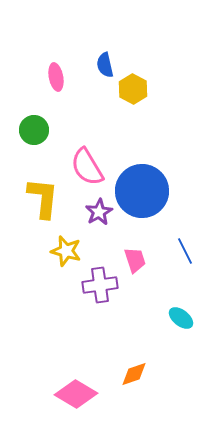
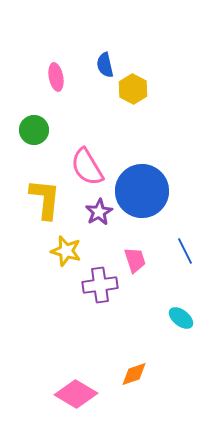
yellow L-shape: moved 2 px right, 1 px down
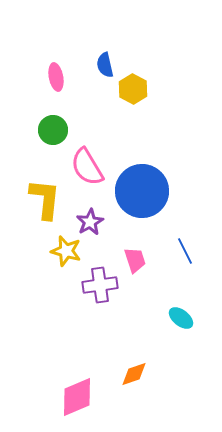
green circle: moved 19 px right
purple star: moved 9 px left, 10 px down
pink diamond: moved 1 px right, 3 px down; rotated 54 degrees counterclockwise
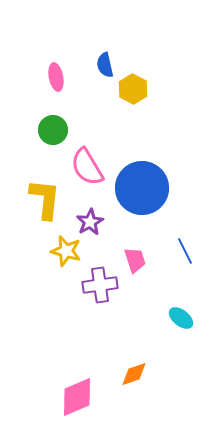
blue circle: moved 3 px up
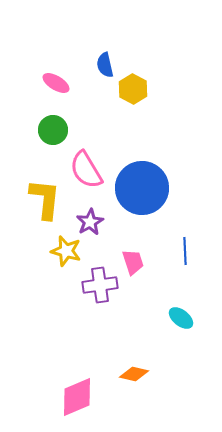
pink ellipse: moved 6 px down; rotated 48 degrees counterclockwise
pink semicircle: moved 1 px left, 3 px down
blue line: rotated 24 degrees clockwise
pink trapezoid: moved 2 px left, 2 px down
orange diamond: rotated 32 degrees clockwise
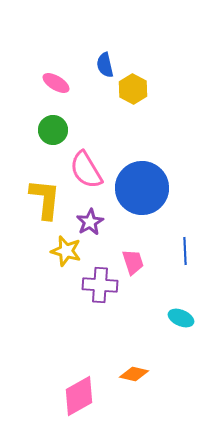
purple cross: rotated 12 degrees clockwise
cyan ellipse: rotated 15 degrees counterclockwise
pink diamond: moved 2 px right, 1 px up; rotated 6 degrees counterclockwise
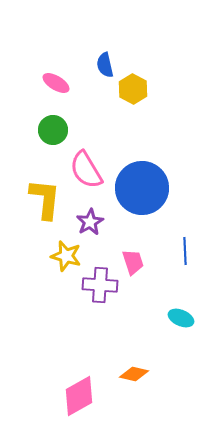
yellow star: moved 5 px down
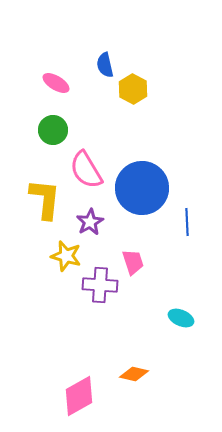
blue line: moved 2 px right, 29 px up
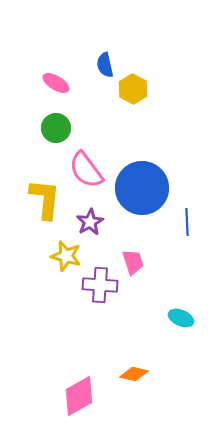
green circle: moved 3 px right, 2 px up
pink semicircle: rotated 6 degrees counterclockwise
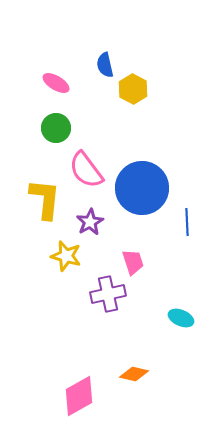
purple cross: moved 8 px right, 9 px down; rotated 16 degrees counterclockwise
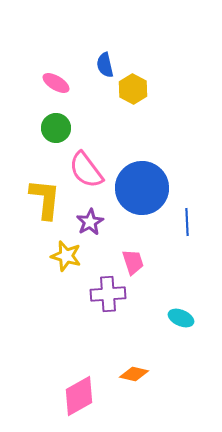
purple cross: rotated 8 degrees clockwise
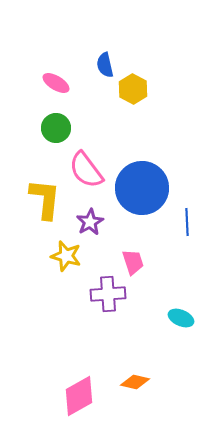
orange diamond: moved 1 px right, 8 px down
